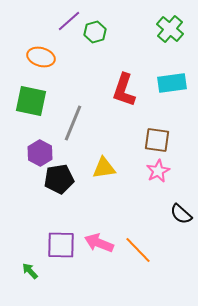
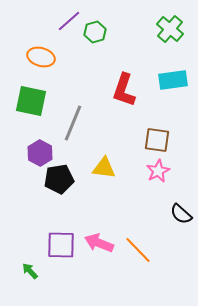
cyan rectangle: moved 1 px right, 3 px up
yellow triangle: rotated 15 degrees clockwise
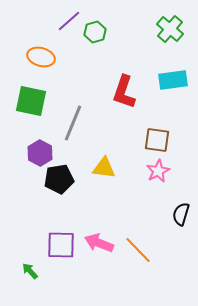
red L-shape: moved 2 px down
black semicircle: rotated 65 degrees clockwise
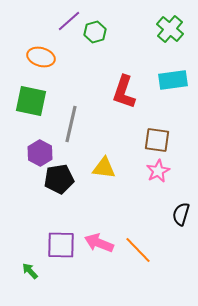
gray line: moved 2 px left, 1 px down; rotated 9 degrees counterclockwise
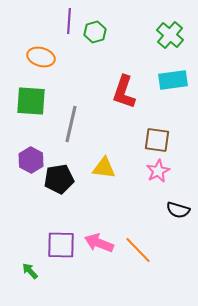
purple line: rotated 45 degrees counterclockwise
green cross: moved 6 px down
green square: rotated 8 degrees counterclockwise
purple hexagon: moved 9 px left, 7 px down
black semicircle: moved 3 px left, 4 px up; rotated 90 degrees counterclockwise
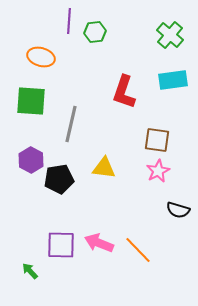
green hexagon: rotated 10 degrees clockwise
